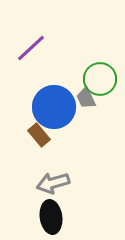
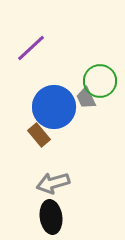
green circle: moved 2 px down
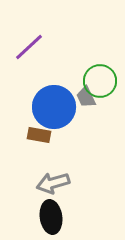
purple line: moved 2 px left, 1 px up
gray trapezoid: moved 1 px up
brown rectangle: rotated 40 degrees counterclockwise
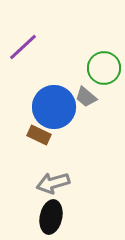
purple line: moved 6 px left
green circle: moved 4 px right, 13 px up
gray trapezoid: rotated 25 degrees counterclockwise
brown rectangle: rotated 15 degrees clockwise
black ellipse: rotated 20 degrees clockwise
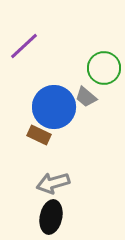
purple line: moved 1 px right, 1 px up
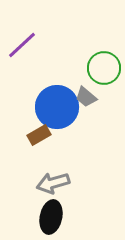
purple line: moved 2 px left, 1 px up
blue circle: moved 3 px right
brown rectangle: rotated 55 degrees counterclockwise
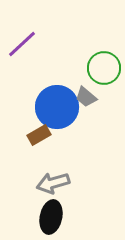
purple line: moved 1 px up
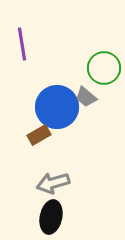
purple line: rotated 56 degrees counterclockwise
